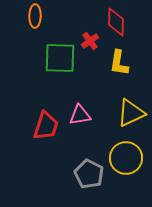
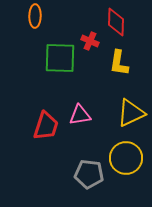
red cross: rotated 30 degrees counterclockwise
gray pentagon: rotated 20 degrees counterclockwise
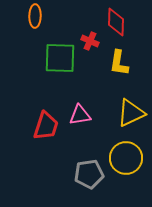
gray pentagon: rotated 16 degrees counterclockwise
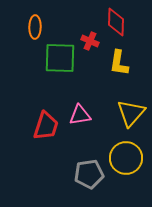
orange ellipse: moved 11 px down
yellow triangle: rotated 24 degrees counterclockwise
